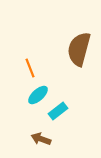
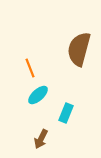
cyan rectangle: moved 8 px right, 2 px down; rotated 30 degrees counterclockwise
brown arrow: rotated 84 degrees counterclockwise
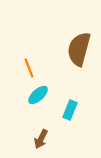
orange line: moved 1 px left
cyan rectangle: moved 4 px right, 3 px up
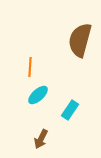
brown semicircle: moved 1 px right, 9 px up
orange line: moved 1 px right, 1 px up; rotated 24 degrees clockwise
cyan rectangle: rotated 12 degrees clockwise
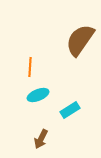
brown semicircle: rotated 20 degrees clockwise
cyan ellipse: rotated 20 degrees clockwise
cyan rectangle: rotated 24 degrees clockwise
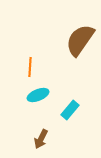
cyan rectangle: rotated 18 degrees counterclockwise
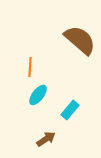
brown semicircle: rotated 96 degrees clockwise
cyan ellipse: rotated 30 degrees counterclockwise
brown arrow: moved 5 px right; rotated 150 degrees counterclockwise
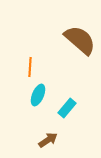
cyan ellipse: rotated 15 degrees counterclockwise
cyan rectangle: moved 3 px left, 2 px up
brown arrow: moved 2 px right, 1 px down
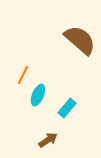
orange line: moved 7 px left, 8 px down; rotated 24 degrees clockwise
